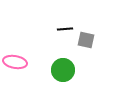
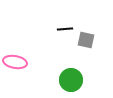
green circle: moved 8 px right, 10 px down
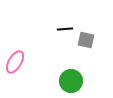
pink ellipse: rotated 70 degrees counterclockwise
green circle: moved 1 px down
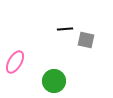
green circle: moved 17 px left
